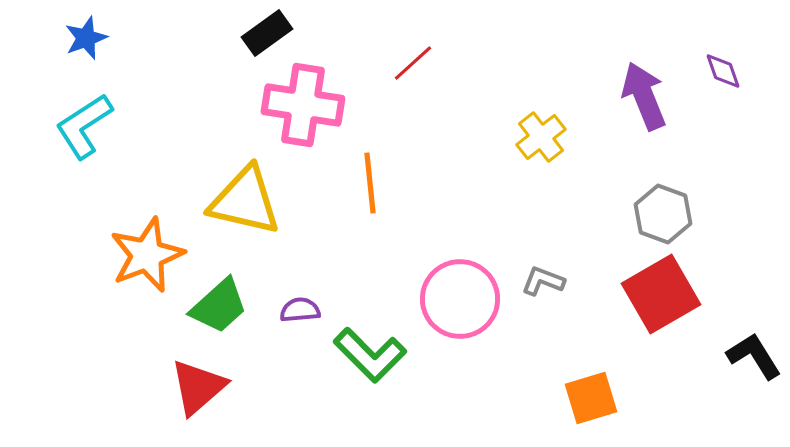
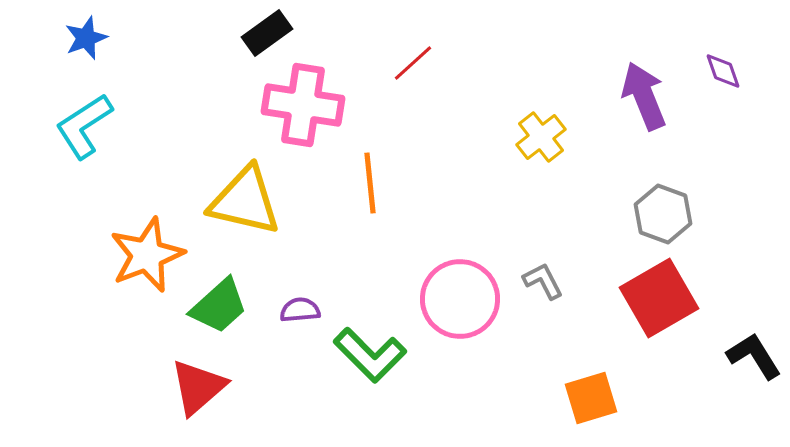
gray L-shape: rotated 42 degrees clockwise
red square: moved 2 px left, 4 px down
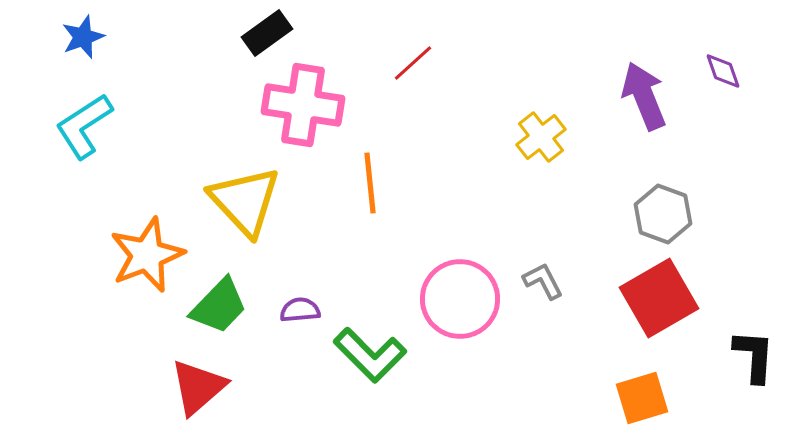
blue star: moved 3 px left, 1 px up
yellow triangle: rotated 34 degrees clockwise
green trapezoid: rotated 4 degrees counterclockwise
black L-shape: rotated 36 degrees clockwise
orange square: moved 51 px right
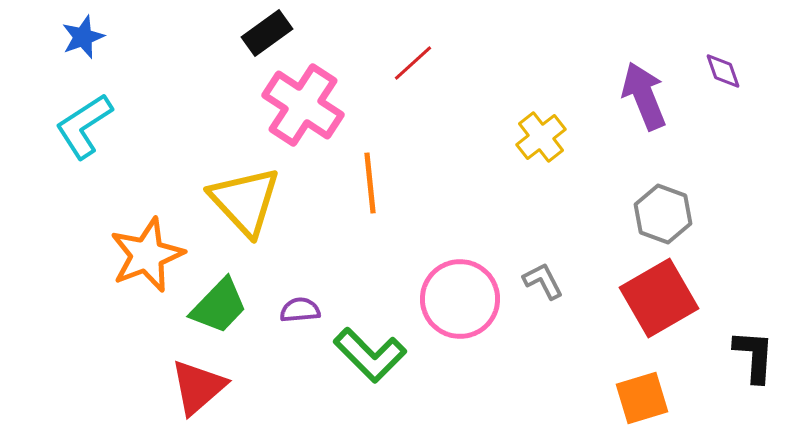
pink cross: rotated 24 degrees clockwise
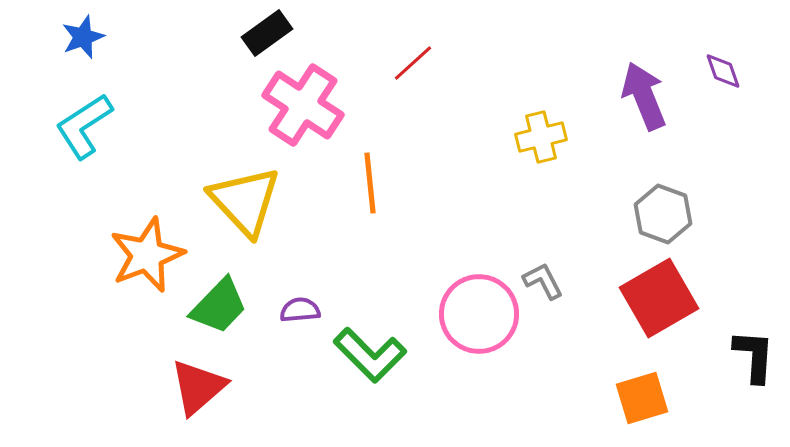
yellow cross: rotated 24 degrees clockwise
pink circle: moved 19 px right, 15 px down
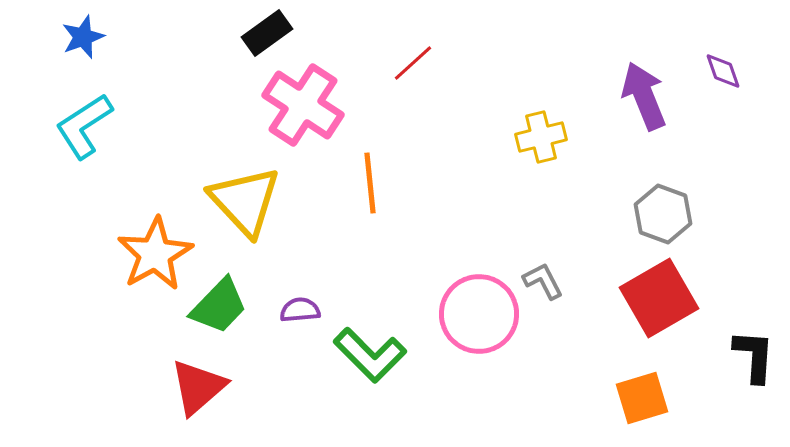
orange star: moved 8 px right, 1 px up; rotated 8 degrees counterclockwise
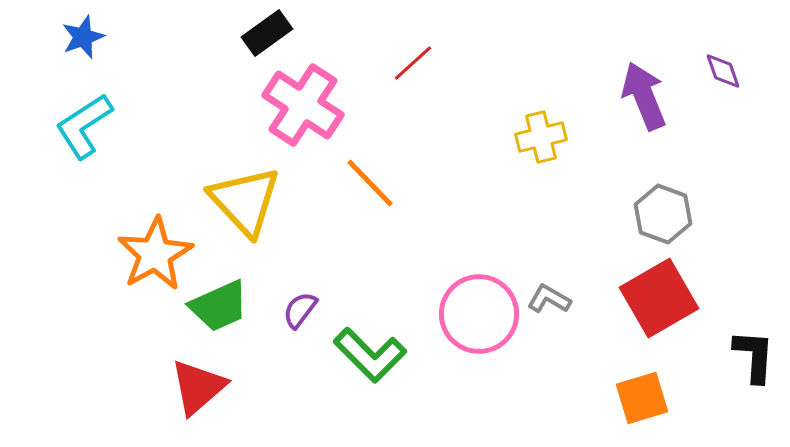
orange line: rotated 38 degrees counterclockwise
gray L-shape: moved 6 px right, 18 px down; rotated 33 degrees counterclockwise
green trapezoid: rotated 22 degrees clockwise
purple semicircle: rotated 48 degrees counterclockwise
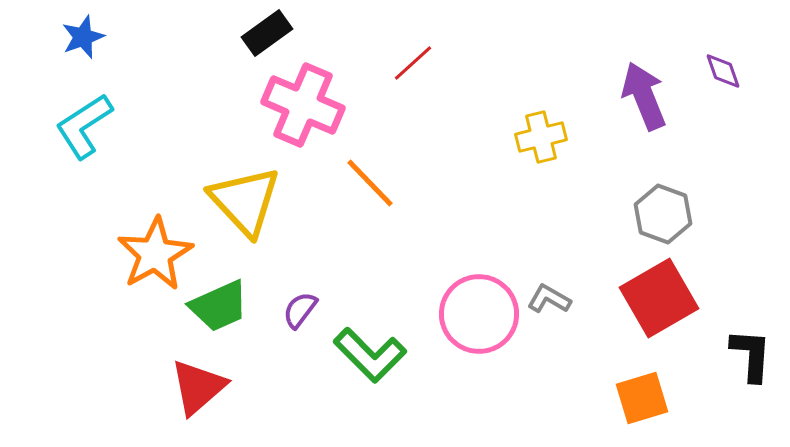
pink cross: rotated 10 degrees counterclockwise
black L-shape: moved 3 px left, 1 px up
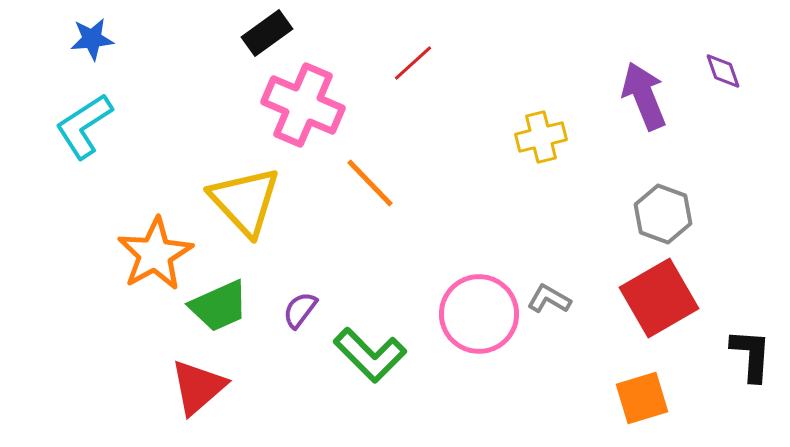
blue star: moved 9 px right, 2 px down; rotated 15 degrees clockwise
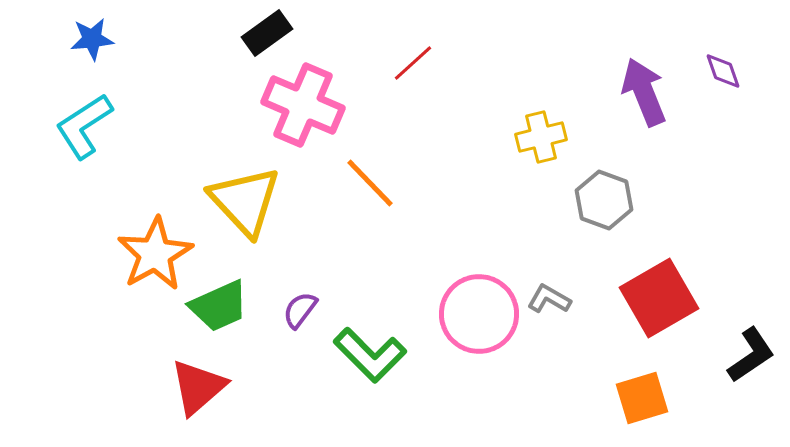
purple arrow: moved 4 px up
gray hexagon: moved 59 px left, 14 px up
black L-shape: rotated 52 degrees clockwise
